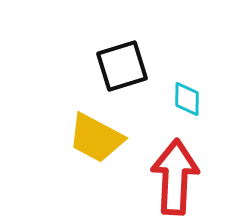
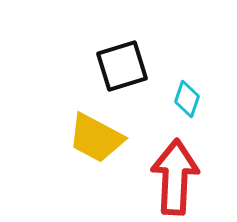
cyan diamond: rotated 18 degrees clockwise
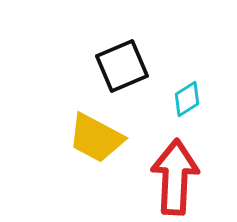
black square: rotated 6 degrees counterclockwise
cyan diamond: rotated 39 degrees clockwise
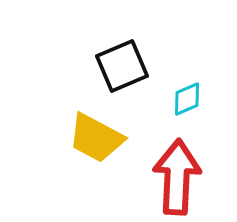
cyan diamond: rotated 9 degrees clockwise
red arrow: moved 2 px right
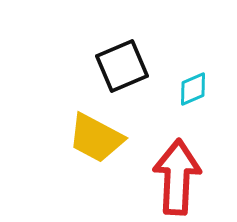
cyan diamond: moved 6 px right, 10 px up
